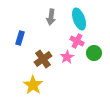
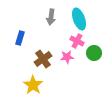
pink star: rotated 24 degrees clockwise
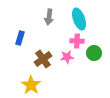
gray arrow: moved 2 px left
pink cross: rotated 24 degrees counterclockwise
yellow star: moved 2 px left
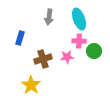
pink cross: moved 2 px right
green circle: moved 2 px up
brown cross: rotated 18 degrees clockwise
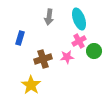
pink cross: rotated 32 degrees counterclockwise
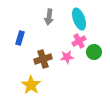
green circle: moved 1 px down
